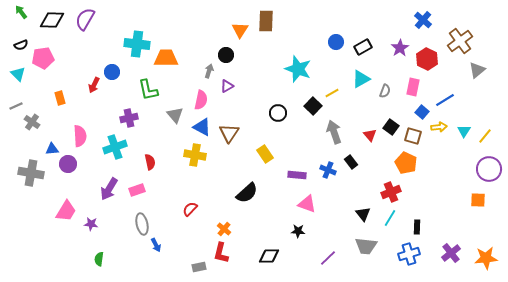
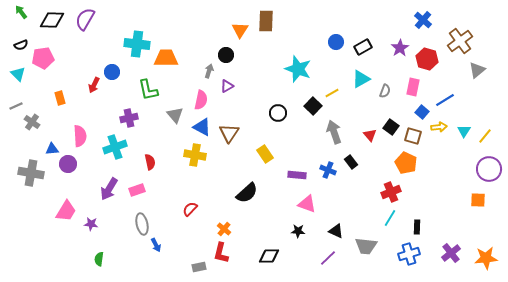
red hexagon at (427, 59): rotated 10 degrees counterclockwise
black triangle at (363, 214): moved 27 px left, 17 px down; rotated 28 degrees counterclockwise
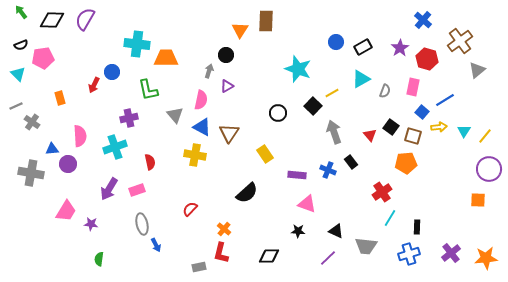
orange pentagon at (406, 163): rotated 30 degrees counterclockwise
red cross at (391, 192): moved 9 px left; rotated 12 degrees counterclockwise
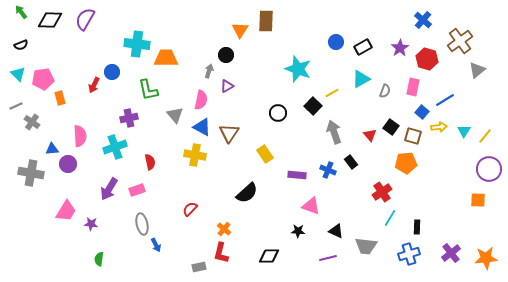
black diamond at (52, 20): moved 2 px left
pink pentagon at (43, 58): moved 21 px down
pink triangle at (307, 204): moved 4 px right, 2 px down
purple line at (328, 258): rotated 30 degrees clockwise
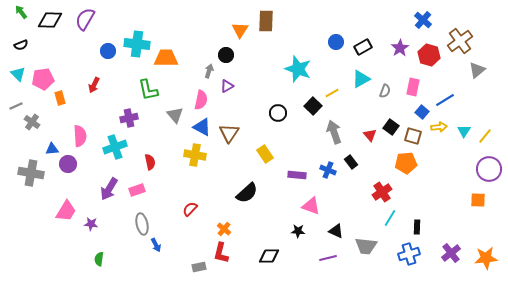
red hexagon at (427, 59): moved 2 px right, 4 px up
blue circle at (112, 72): moved 4 px left, 21 px up
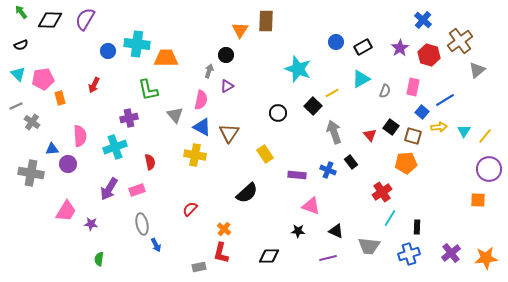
gray trapezoid at (366, 246): moved 3 px right
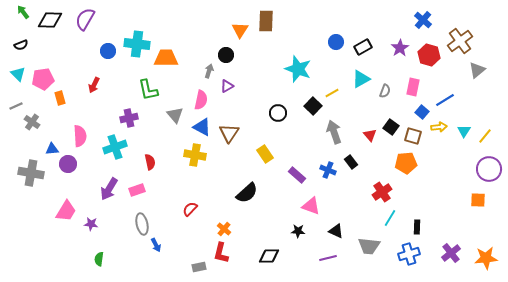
green arrow at (21, 12): moved 2 px right
purple rectangle at (297, 175): rotated 36 degrees clockwise
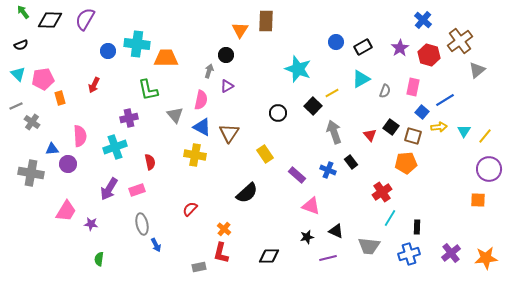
black star at (298, 231): moved 9 px right, 6 px down; rotated 16 degrees counterclockwise
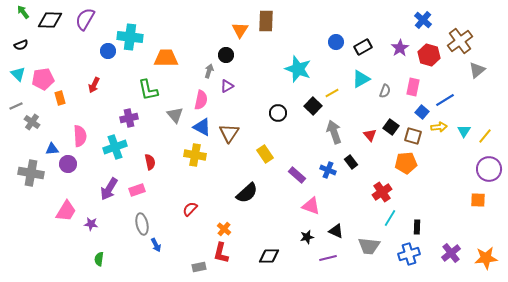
cyan cross at (137, 44): moved 7 px left, 7 px up
